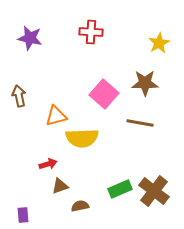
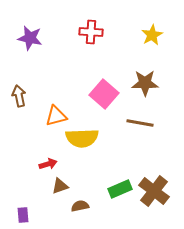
yellow star: moved 7 px left, 8 px up
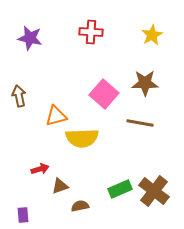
red arrow: moved 8 px left, 5 px down
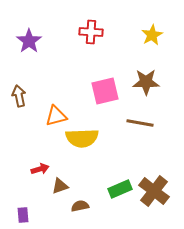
purple star: moved 1 px left, 3 px down; rotated 25 degrees clockwise
brown star: moved 1 px right, 1 px up
pink square: moved 1 px right, 3 px up; rotated 36 degrees clockwise
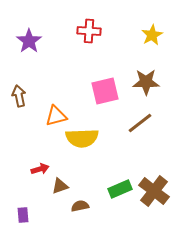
red cross: moved 2 px left, 1 px up
brown line: rotated 48 degrees counterclockwise
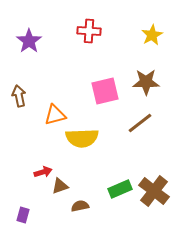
orange triangle: moved 1 px left, 1 px up
red arrow: moved 3 px right, 3 px down
purple rectangle: rotated 21 degrees clockwise
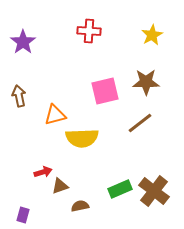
purple star: moved 6 px left, 1 px down
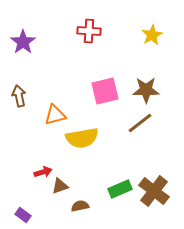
brown star: moved 8 px down
yellow semicircle: rotated 8 degrees counterclockwise
purple rectangle: rotated 70 degrees counterclockwise
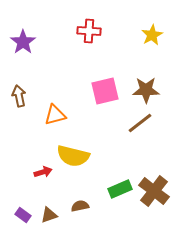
yellow semicircle: moved 9 px left, 18 px down; rotated 24 degrees clockwise
brown triangle: moved 11 px left, 29 px down
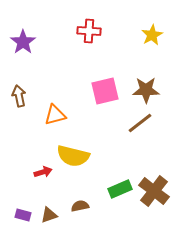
purple rectangle: rotated 21 degrees counterclockwise
